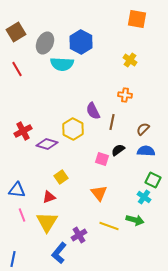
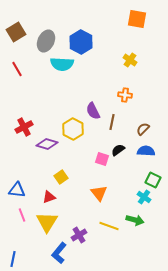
gray ellipse: moved 1 px right, 2 px up
red cross: moved 1 px right, 4 px up
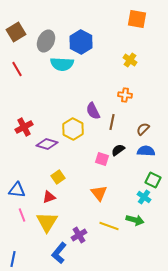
yellow square: moved 3 px left
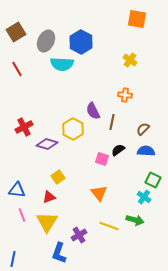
blue L-shape: rotated 20 degrees counterclockwise
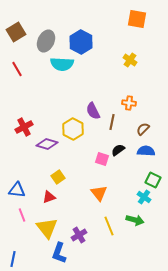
orange cross: moved 4 px right, 8 px down
yellow triangle: moved 6 px down; rotated 10 degrees counterclockwise
yellow line: rotated 48 degrees clockwise
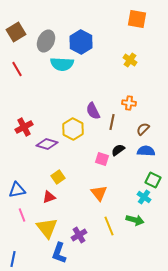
blue triangle: rotated 18 degrees counterclockwise
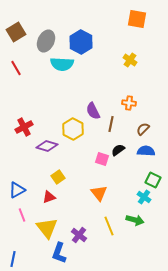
red line: moved 1 px left, 1 px up
brown line: moved 1 px left, 2 px down
purple diamond: moved 2 px down
blue triangle: rotated 18 degrees counterclockwise
purple cross: rotated 21 degrees counterclockwise
